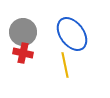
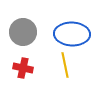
blue ellipse: rotated 52 degrees counterclockwise
red cross: moved 15 px down
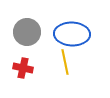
gray circle: moved 4 px right
yellow line: moved 3 px up
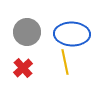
red cross: rotated 36 degrees clockwise
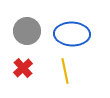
gray circle: moved 1 px up
yellow line: moved 9 px down
